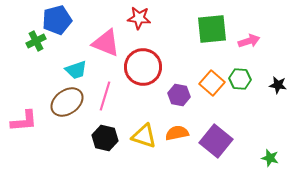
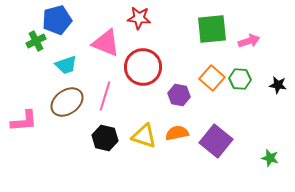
cyan trapezoid: moved 10 px left, 5 px up
orange square: moved 5 px up
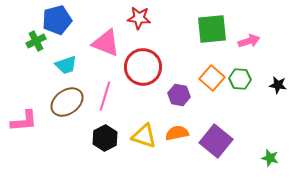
black hexagon: rotated 20 degrees clockwise
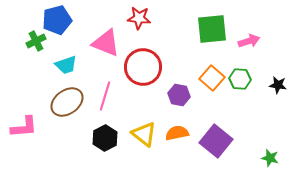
pink L-shape: moved 6 px down
yellow triangle: moved 2 px up; rotated 20 degrees clockwise
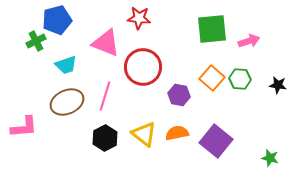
brown ellipse: rotated 12 degrees clockwise
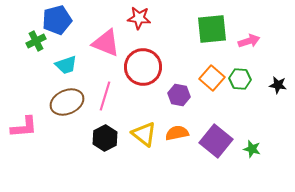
green star: moved 18 px left, 9 px up
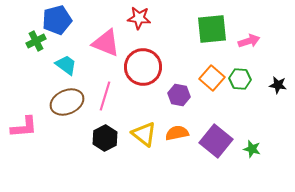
cyan trapezoid: rotated 125 degrees counterclockwise
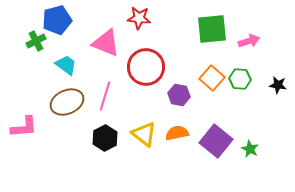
red circle: moved 3 px right
green star: moved 2 px left; rotated 12 degrees clockwise
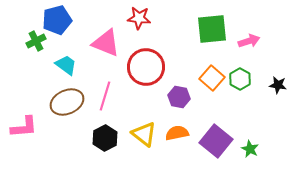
green hexagon: rotated 25 degrees clockwise
purple hexagon: moved 2 px down
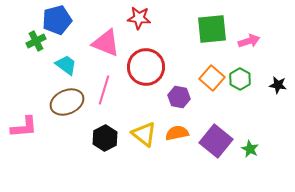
pink line: moved 1 px left, 6 px up
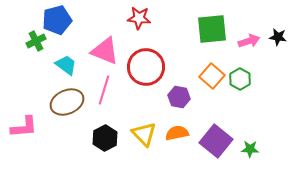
pink triangle: moved 1 px left, 8 px down
orange square: moved 2 px up
black star: moved 48 px up
yellow triangle: rotated 8 degrees clockwise
green star: rotated 24 degrees counterclockwise
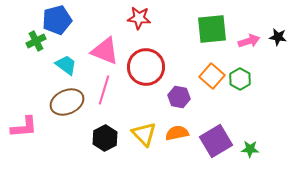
purple square: rotated 20 degrees clockwise
